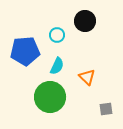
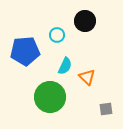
cyan semicircle: moved 8 px right
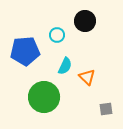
green circle: moved 6 px left
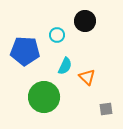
blue pentagon: rotated 8 degrees clockwise
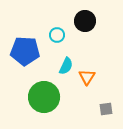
cyan semicircle: moved 1 px right
orange triangle: rotated 18 degrees clockwise
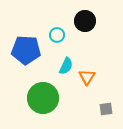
blue pentagon: moved 1 px right, 1 px up
green circle: moved 1 px left, 1 px down
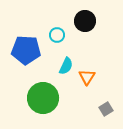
gray square: rotated 24 degrees counterclockwise
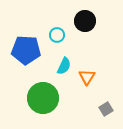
cyan semicircle: moved 2 px left
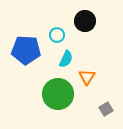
cyan semicircle: moved 2 px right, 7 px up
green circle: moved 15 px right, 4 px up
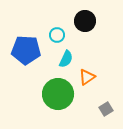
orange triangle: rotated 24 degrees clockwise
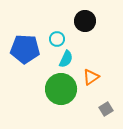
cyan circle: moved 4 px down
blue pentagon: moved 1 px left, 1 px up
orange triangle: moved 4 px right
green circle: moved 3 px right, 5 px up
